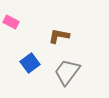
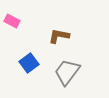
pink rectangle: moved 1 px right, 1 px up
blue square: moved 1 px left
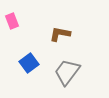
pink rectangle: rotated 42 degrees clockwise
brown L-shape: moved 1 px right, 2 px up
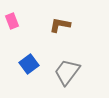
brown L-shape: moved 9 px up
blue square: moved 1 px down
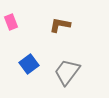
pink rectangle: moved 1 px left, 1 px down
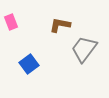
gray trapezoid: moved 17 px right, 23 px up
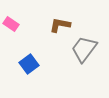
pink rectangle: moved 2 px down; rotated 35 degrees counterclockwise
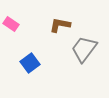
blue square: moved 1 px right, 1 px up
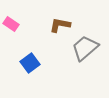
gray trapezoid: moved 1 px right, 1 px up; rotated 12 degrees clockwise
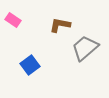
pink rectangle: moved 2 px right, 4 px up
blue square: moved 2 px down
